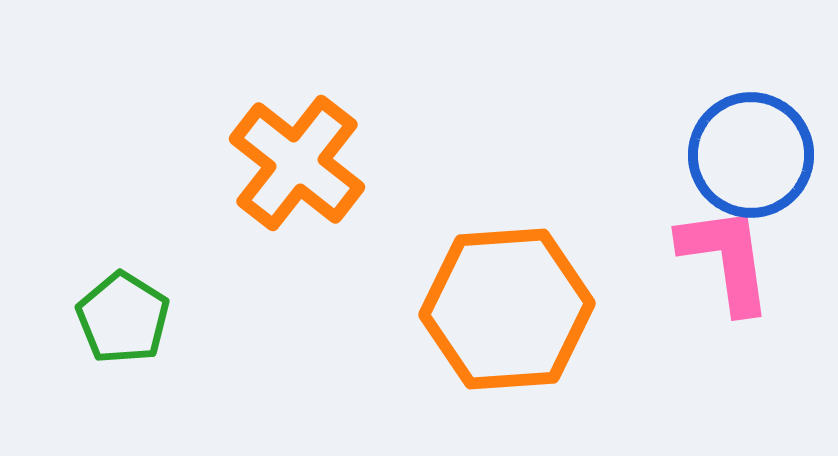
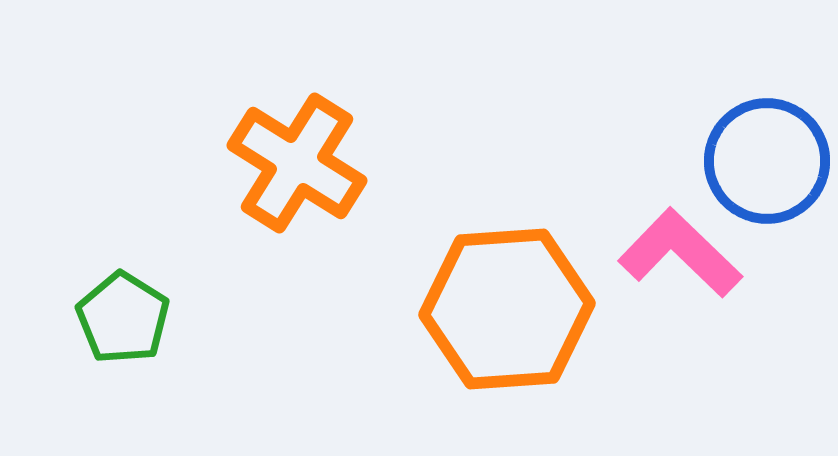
blue circle: moved 16 px right, 6 px down
orange cross: rotated 6 degrees counterclockwise
pink L-shape: moved 46 px left, 6 px up; rotated 38 degrees counterclockwise
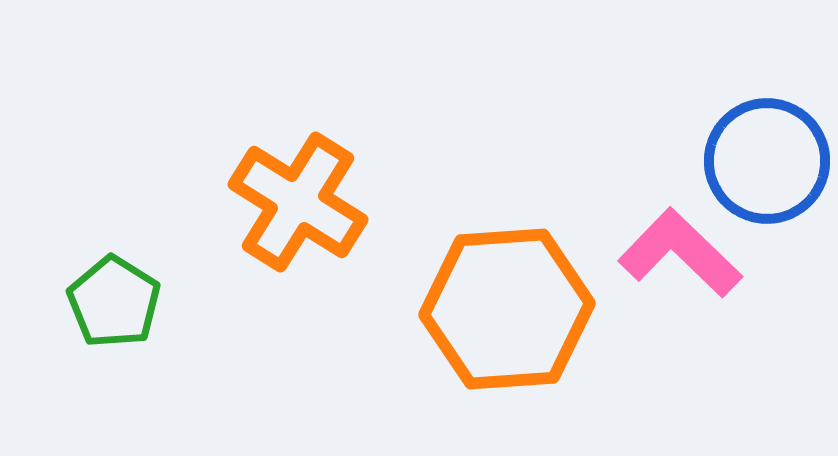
orange cross: moved 1 px right, 39 px down
green pentagon: moved 9 px left, 16 px up
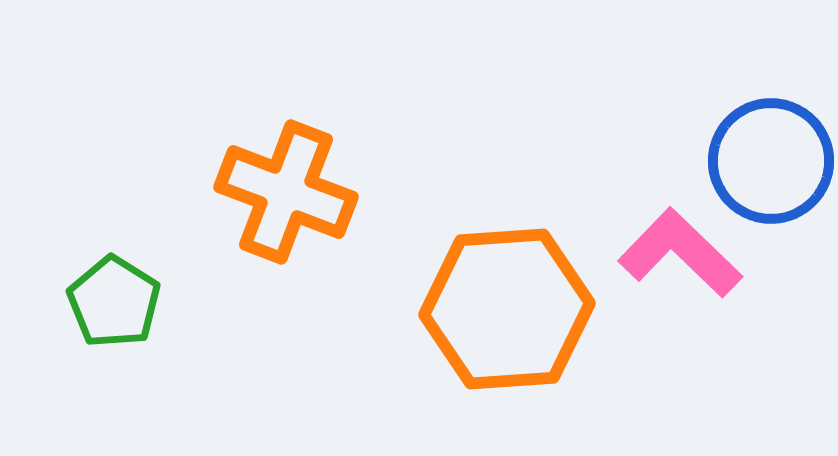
blue circle: moved 4 px right
orange cross: moved 12 px left, 10 px up; rotated 11 degrees counterclockwise
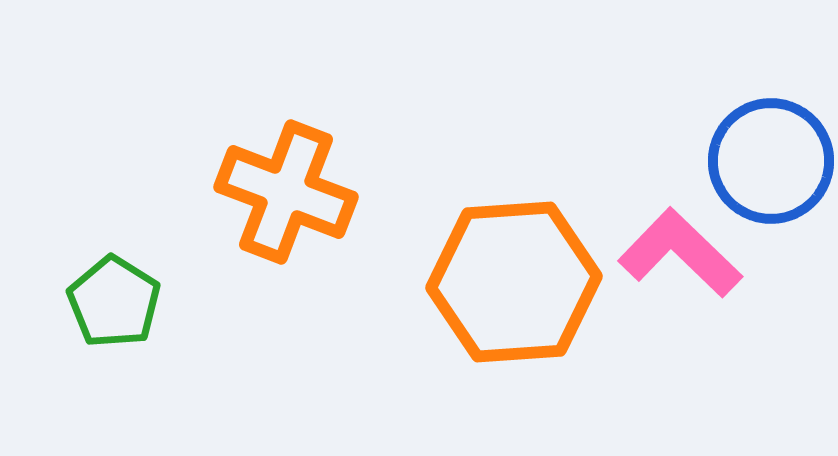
orange hexagon: moved 7 px right, 27 px up
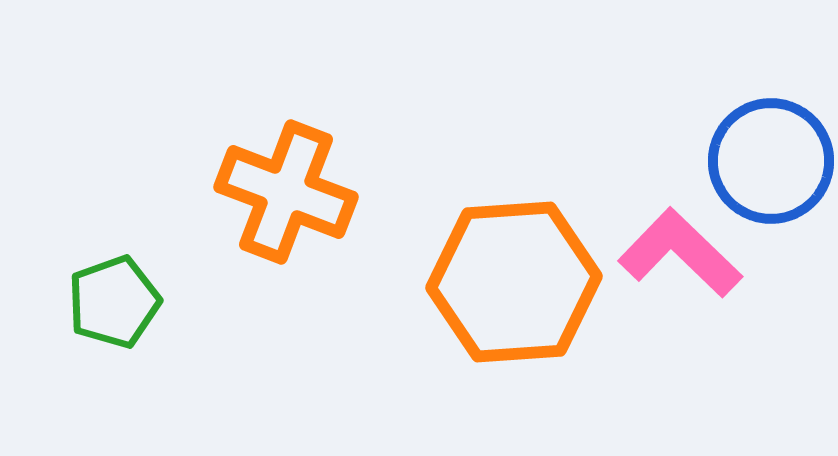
green pentagon: rotated 20 degrees clockwise
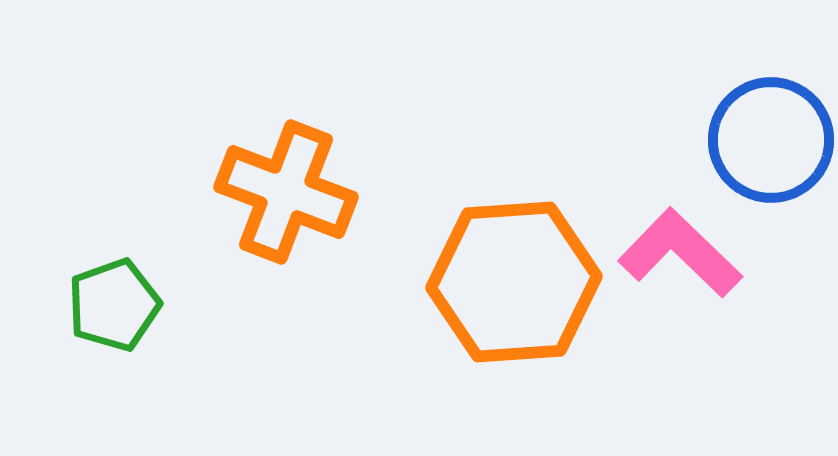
blue circle: moved 21 px up
green pentagon: moved 3 px down
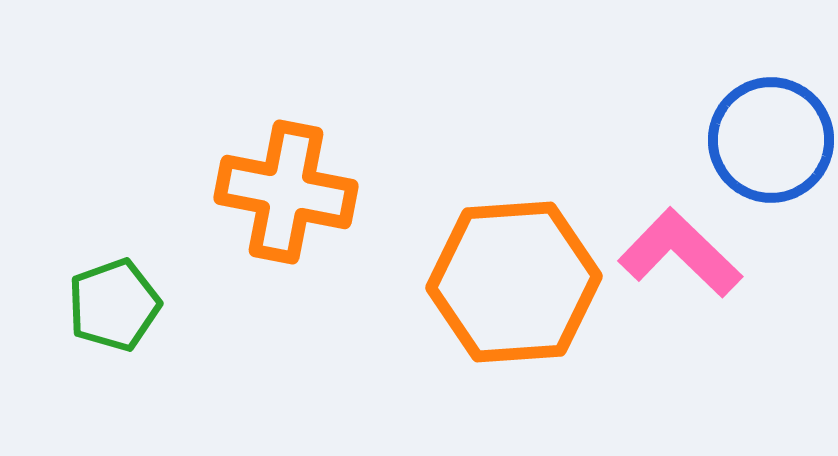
orange cross: rotated 10 degrees counterclockwise
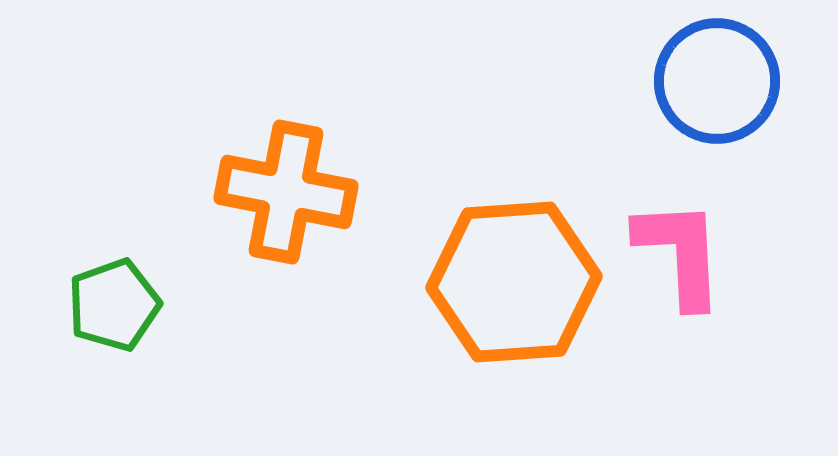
blue circle: moved 54 px left, 59 px up
pink L-shape: rotated 43 degrees clockwise
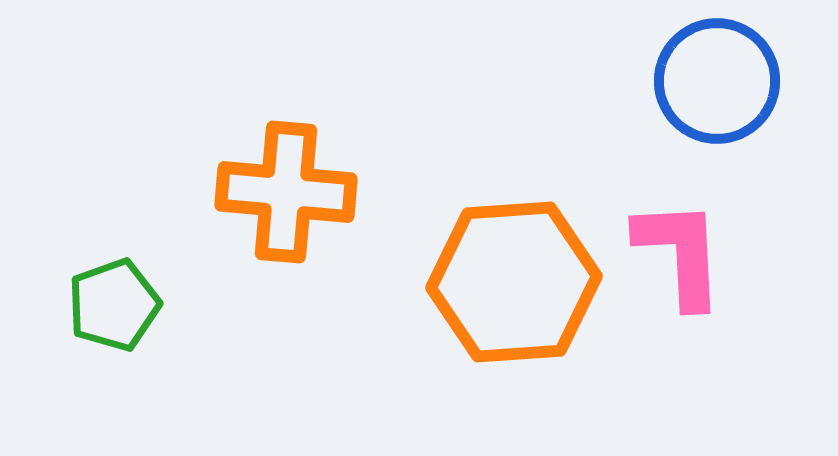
orange cross: rotated 6 degrees counterclockwise
